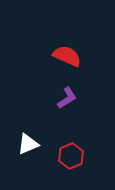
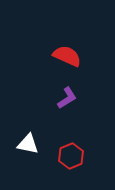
white triangle: rotated 35 degrees clockwise
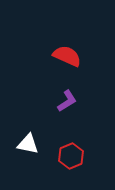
purple L-shape: moved 3 px down
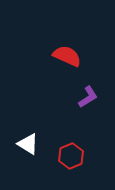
purple L-shape: moved 21 px right, 4 px up
white triangle: rotated 20 degrees clockwise
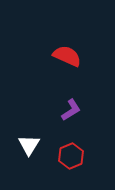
purple L-shape: moved 17 px left, 13 px down
white triangle: moved 1 px right, 1 px down; rotated 30 degrees clockwise
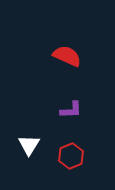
purple L-shape: rotated 30 degrees clockwise
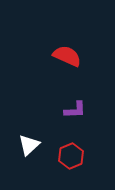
purple L-shape: moved 4 px right
white triangle: rotated 15 degrees clockwise
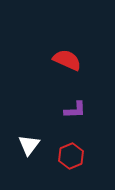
red semicircle: moved 4 px down
white triangle: rotated 10 degrees counterclockwise
